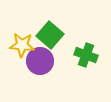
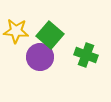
yellow star: moved 6 px left, 14 px up
purple circle: moved 4 px up
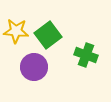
green square: moved 2 px left; rotated 12 degrees clockwise
purple circle: moved 6 px left, 10 px down
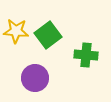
green cross: rotated 15 degrees counterclockwise
purple circle: moved 1 px right, 11 px down
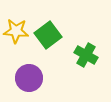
green cross: rotated 25 degrees clockwise
purple circle: moved 6 px left
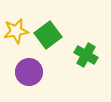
yellow star: rotated 15 degrees counterclockwise
purple circle: moved 6 px up
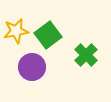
green cross: rotated 15 degrees clockwise
purple circle: moved 3 px right, 5 px up
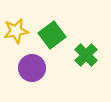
green square: moved 4 px right
purple circle: moved 1 px down
